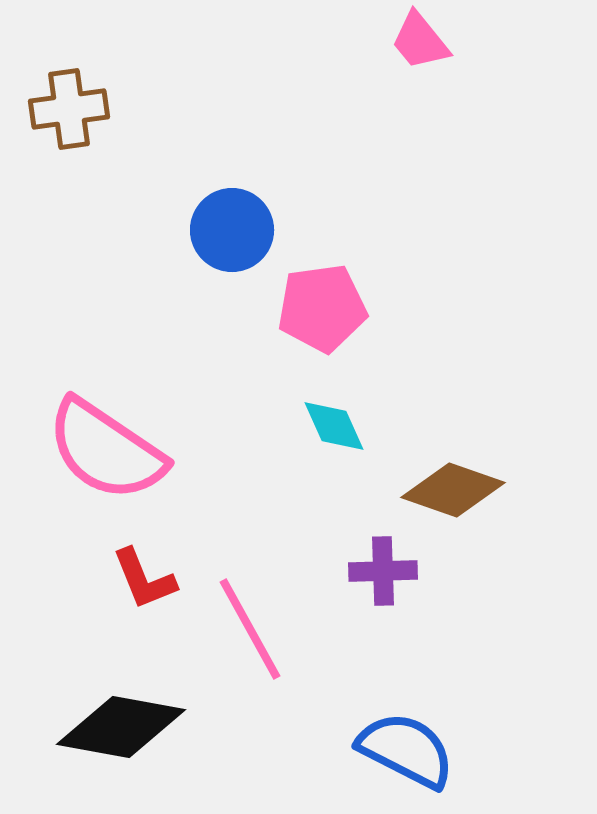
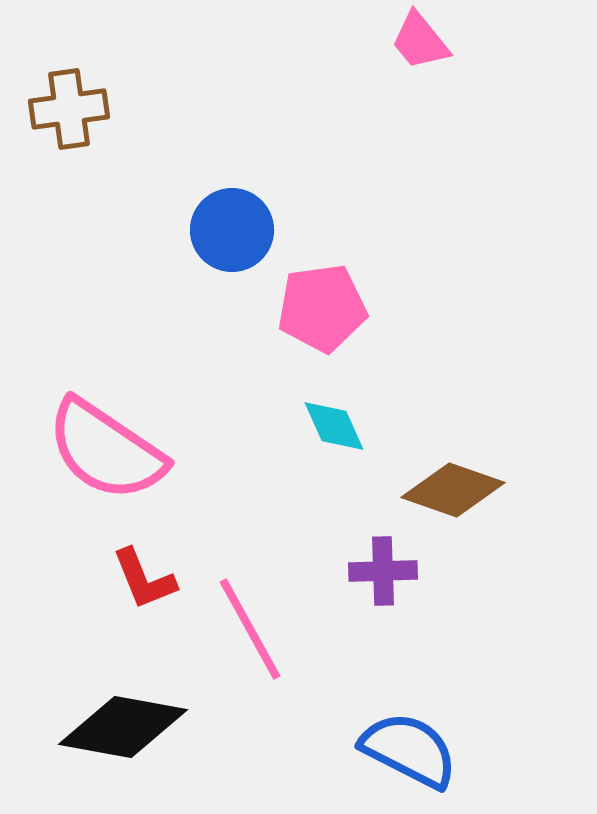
black diamond: moved 2 px right
blue semicircle: moved 3 px right
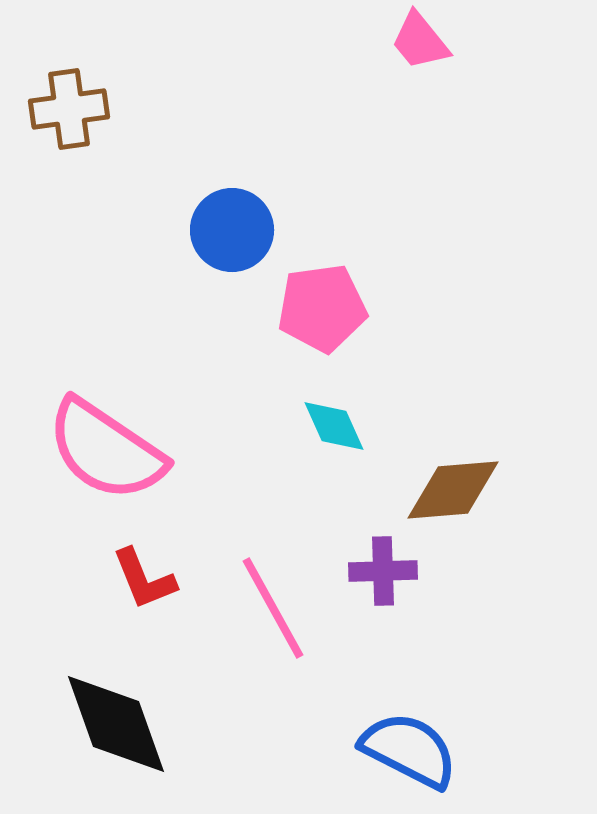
brown diamond: rotated 24 degrees counterclockwise
pink line: moved 23 px right, 21 px up
black diamond: moved 7 px left, 3 px up; rotated 60 degrees clockwise
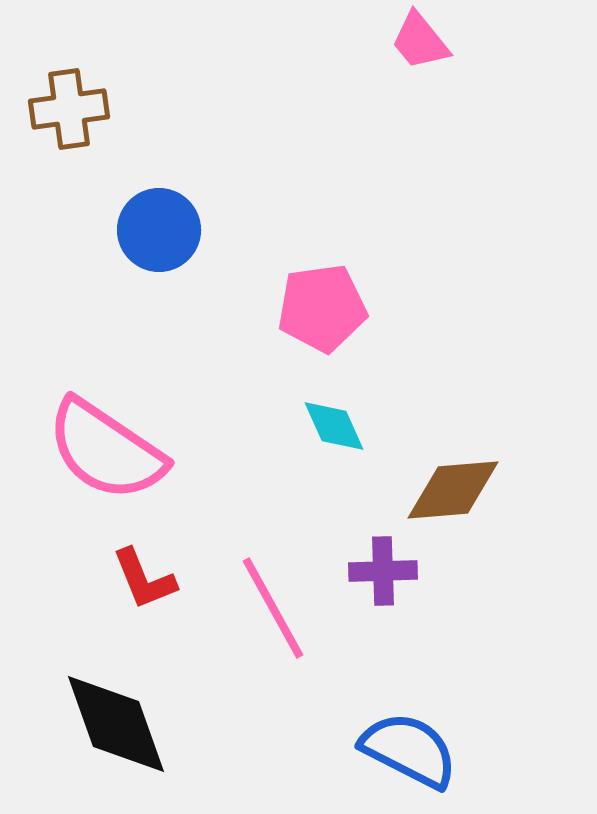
blue circle: moved 73 px left
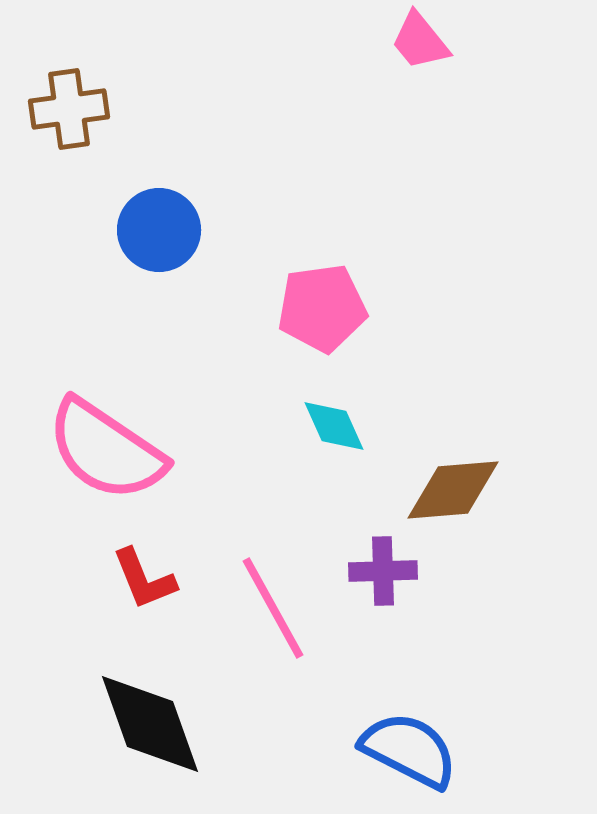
black diamond: moved 34 px right
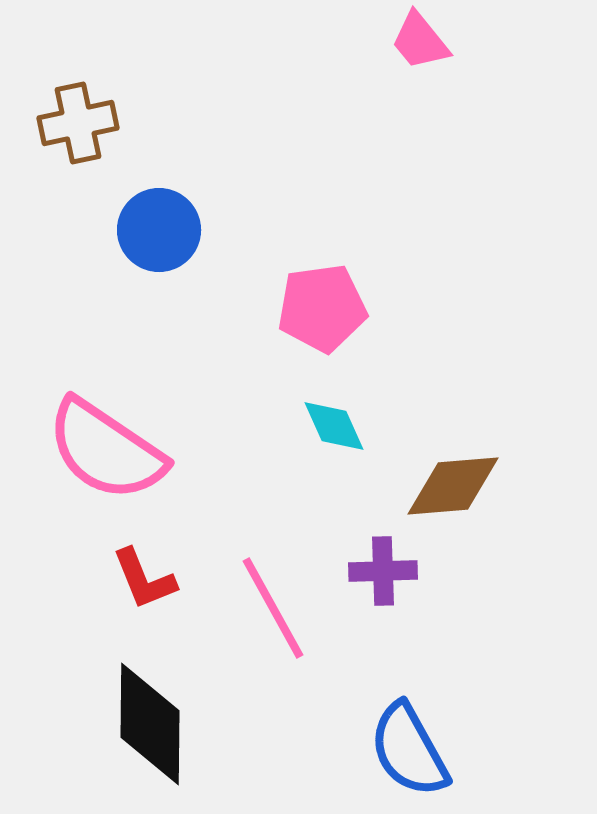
brown cross: moved 9 px right, 14 px down; rotated 4 degrees counterclockwise
brown diamond: moved 4 px up
black diamond: rotated 20 degrees clockwise
blue semicircle: rotated 146 degrees counterclockwise
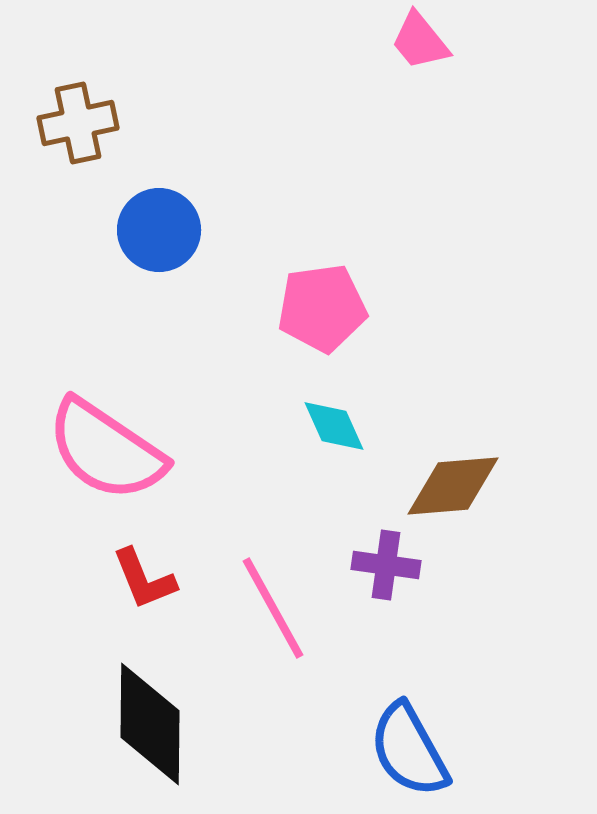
purple cross: moved 3 px right, 6 px up; rotated 10 degrees clockwise
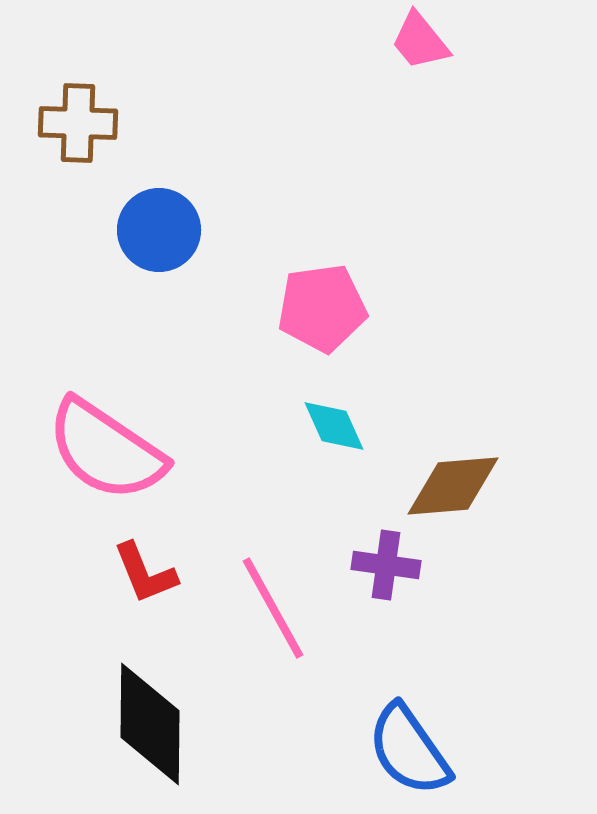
brown cross: rotated 14 degrees clockwise
red L-shape: moved 1 px right, 6 px up
blue semicircle: rotated 6 degrees counterclockwise
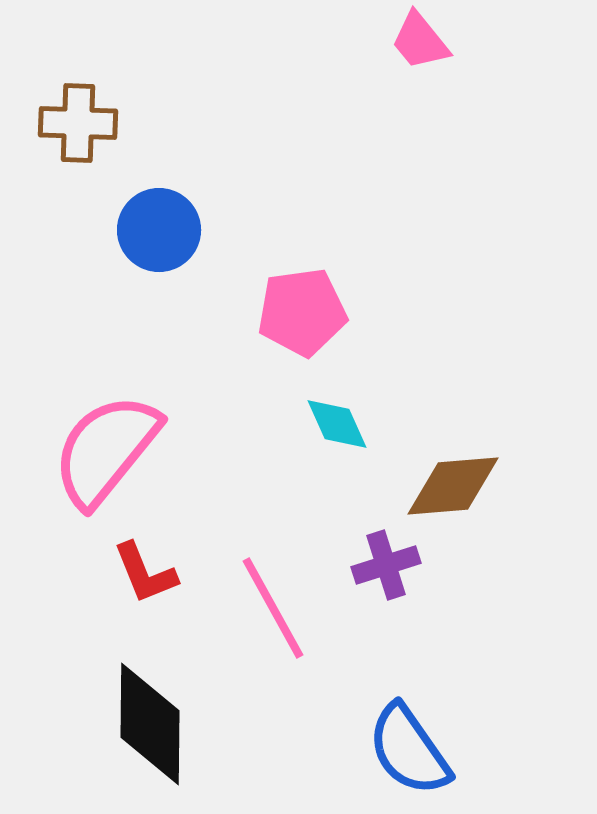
pink pentagon: moved 20 px left, 4 px down
cyan diamond: moved 3 px right, 2 px up
pink semicircle: rotated 95 degrees clockwise
purple cross: rotated 26 degrees counterclockwise
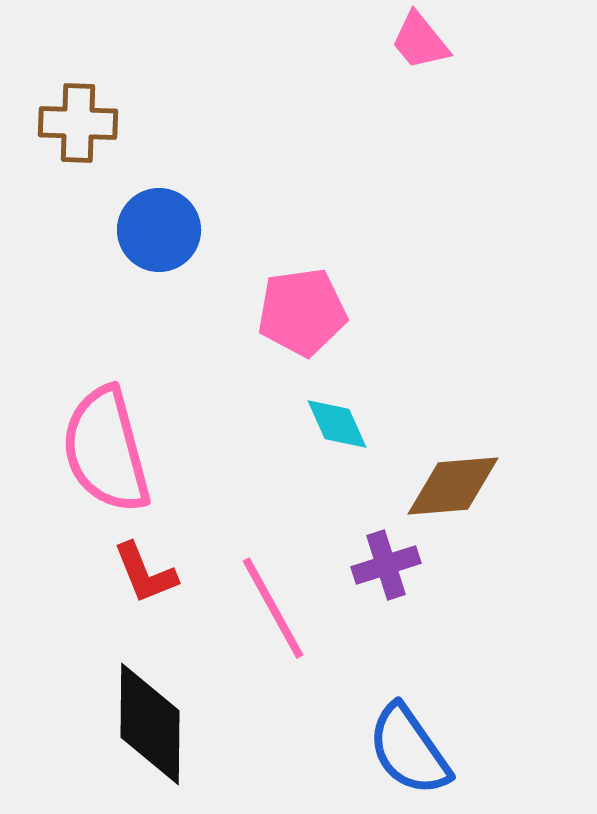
pink semicircle: rotated 54 degrees counterclockwise
